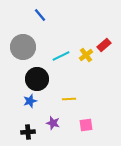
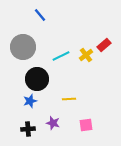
black cross: moved 3 px up
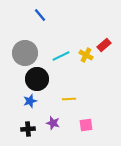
gray circle: moved 2 px right, 6 px down
yellow cross: rotated 24 degrees counterclockwise
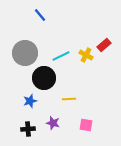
black circle: moved 7 px right, 1 px up
pink square: rotated 16 degrees clockwise
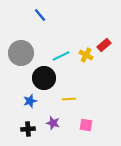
gray circle: moved 4 px left
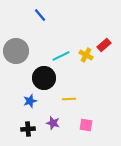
gray circle: moved 5 px left, 2 px up
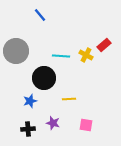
cyan line: rotated 30 degrees clockwise
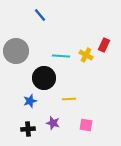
red rectangle: rotated 24 degrees counterclockwise
